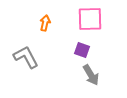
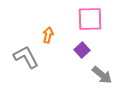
orange arrow: moved 3 px right, 12 px down
purple square: rotated 28 degrees clockwise
gray arrow: moved 11 px right; rotated 20 degrees counterclockwise
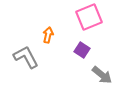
pink square: moved 1 px left, 2 px up; rotated 20 degrees counterclockwise
purple square: rotated 14 degrees counterclockwise
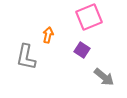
gray L-shape: rotated 140 degrees counterclockwise
gray arrow: moved 2 px right, 2 px down
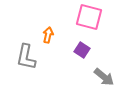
pink square: rotated 36 degrees clockwise
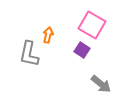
pink square: moved 3 px right, 8 px down; rotated 16 degrees clockwise
gray L-shape: moved 3 px right, 3 px up
gray arrow: moved 3 px left, 7 px down
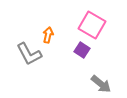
gray L-shape: rotated 40 degrees counterclockwise
